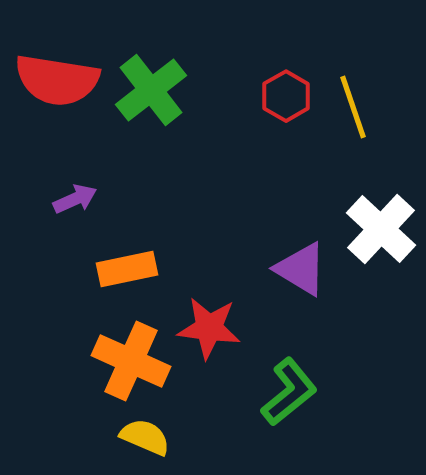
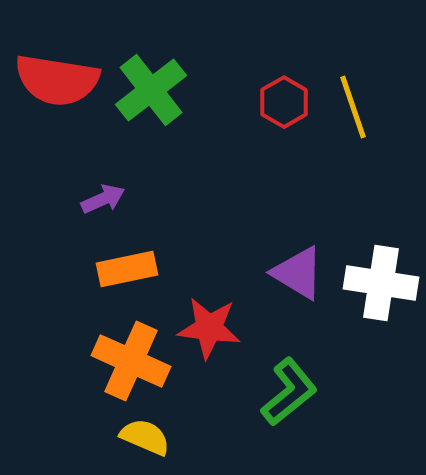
red hexagon: moved 2 px left, 6 px down
purple arrow: moved 28 px right
white cross: moved 54 px down; rotated 34 degrees counterclockwise
purple triangle: moved 3 px left, 4 px down
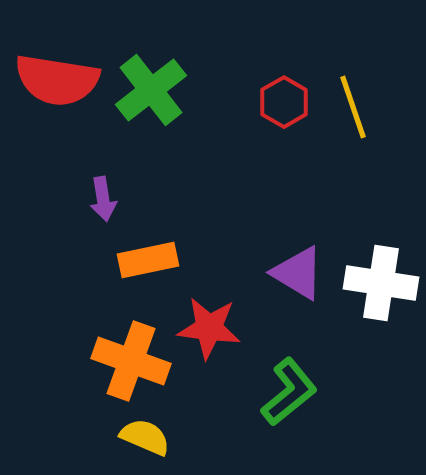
purple arrow: rotated 105 degrees clockwise
orange rectangle: moved 21 px right, 9 px up
orange cross: rotated 4 degrees counterclockwise
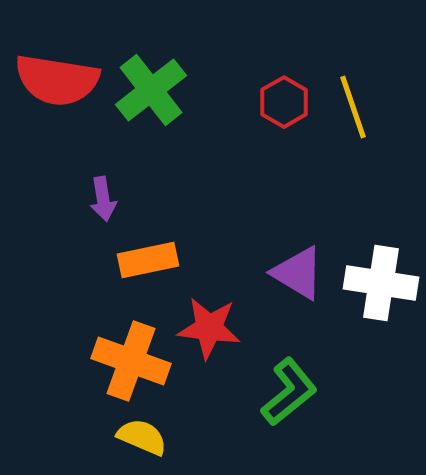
yellow semicircle: moved 3 px left
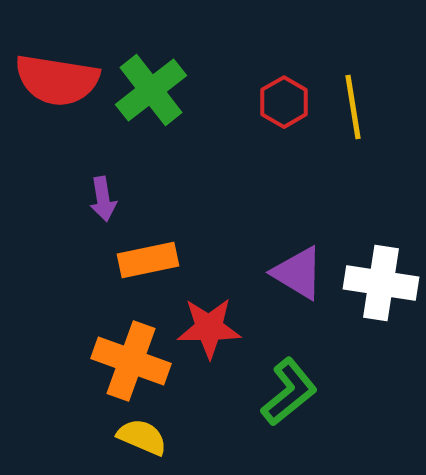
yellow line: rotated 10 degrees clockwise
red star: rotated 8 degrees counterclockwise
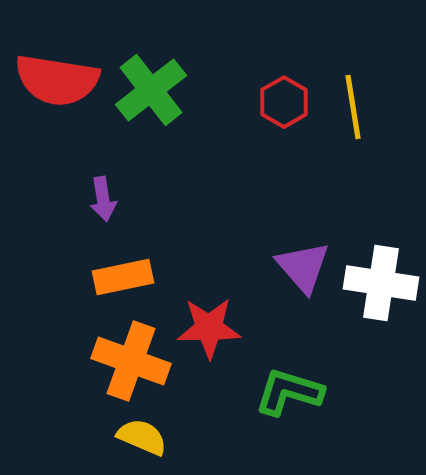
orange rectangle: moved 25 px left, 17 px down
purple triangle: moved 5 px right, 6 px up; rotated 18 degrees clockwise
green L-shape: rotated 124 degrees counterclockwise
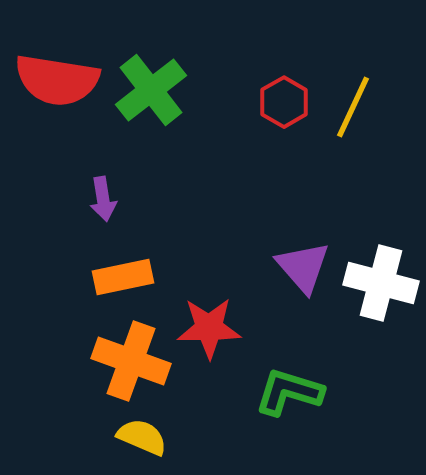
yellow line: rotated 34 degrees clockwise
white cross: rotated 6 degrees clockwise
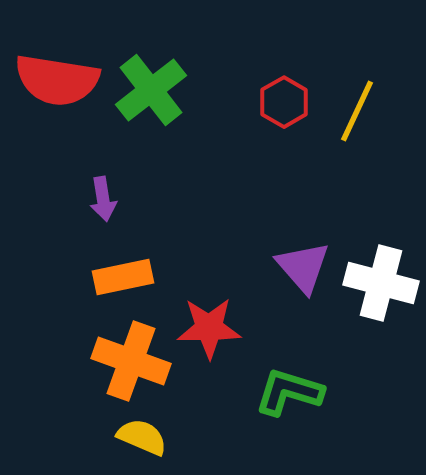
yellow line: moved 4 px right, 4 px down
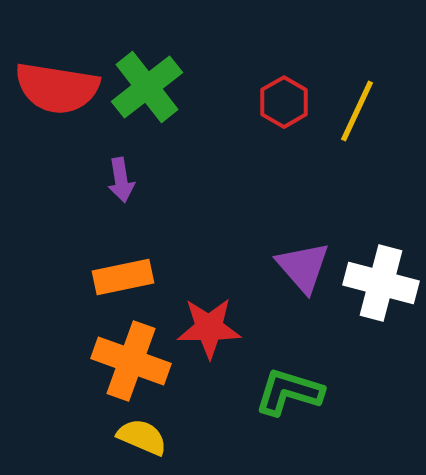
red semicircle: moved 8 px down
green cross: moved 4 px left, 3 px up
purple arrow: moved 18 px right, 19 px up
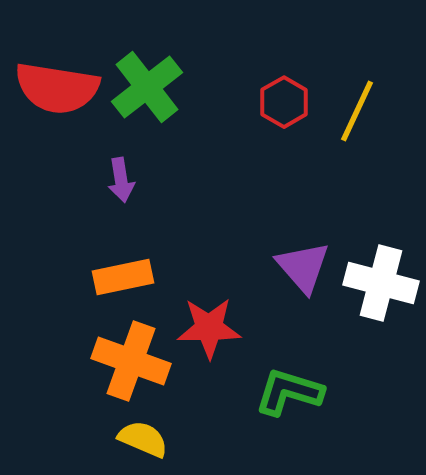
yellow semicircle: moved 1 px right, 2 px down
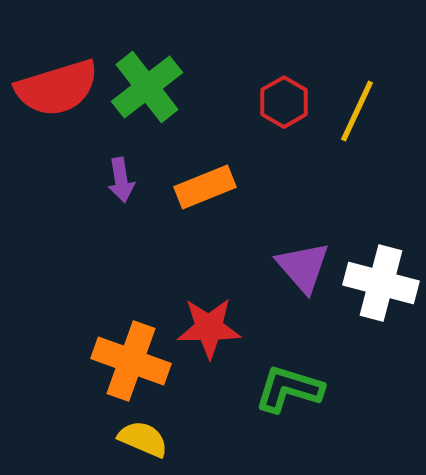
red semicircle: rotated 26 degrees counterclockwise
orange rectangle: moved 82 px right, 90 px up; rotated 10 degrees counterclockwise
green L-shape: moved 3 px up
